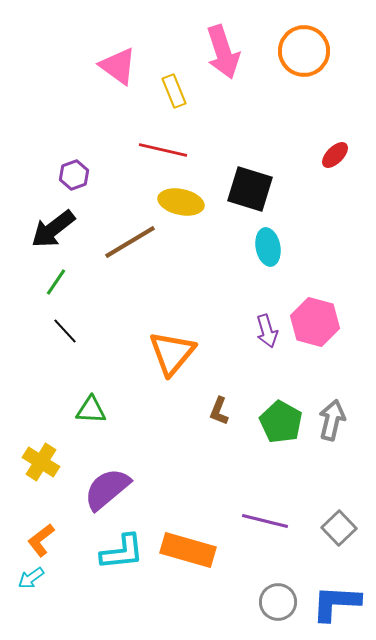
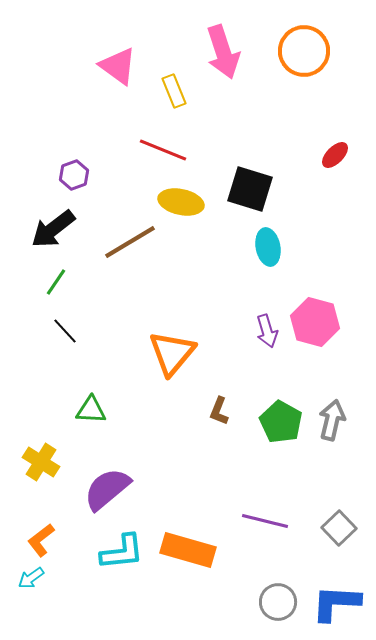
red line: rotated 9 degrees clockwise
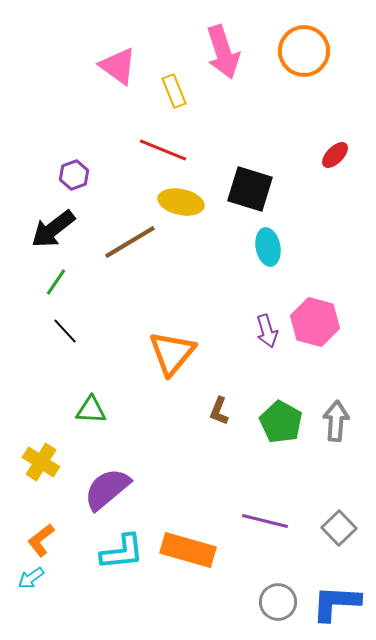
gray arrow: moved 4 px right, 1 px down; rotated 9 degrees counterclockwise
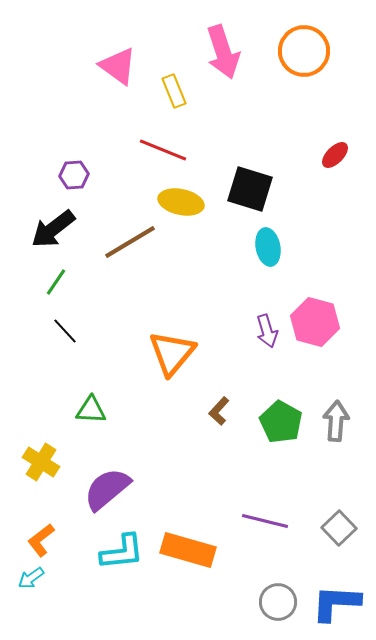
purple hexagon: rotated 16 degrees clockwise
brown L-shape: rotated 20 degrees clockwise
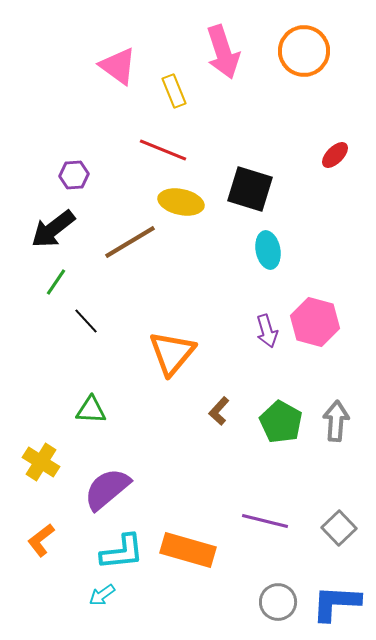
cyan ellipse: moved 3 px down
black line: moved 21 px right, 10 px up
cyan arrow: moved 71 px right, 17 px down
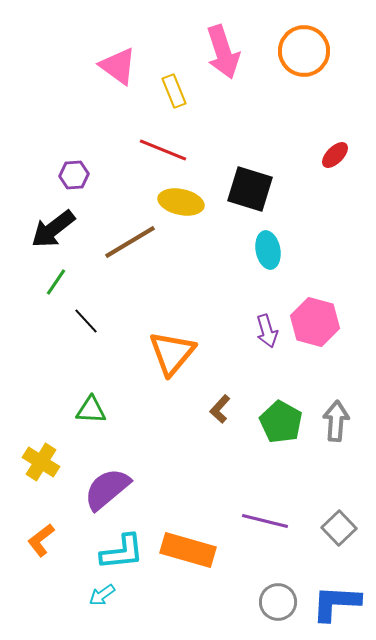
brown L-shape: moved 1 px right, 2 px up
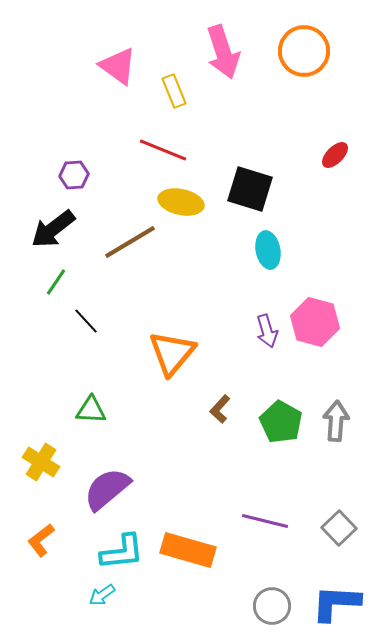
gray circle: moved 6 px left, 4 px down
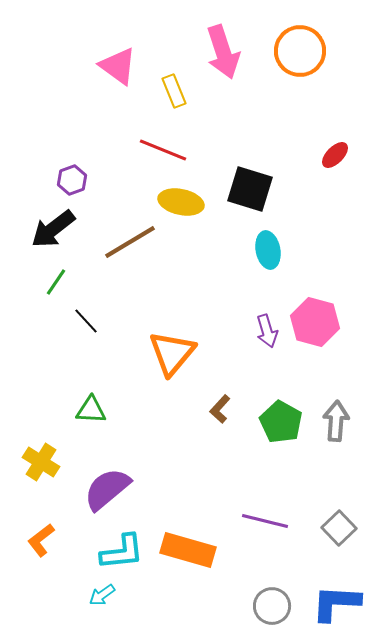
orange circle: moved 4 px left
purple hexagon: moved 2 px left, 5 px down; rotated 16 degrees counterclockwise
